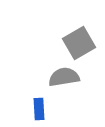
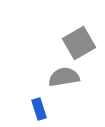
blue rectangle: rotated 15 degrees counterclockwise
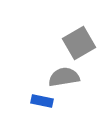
blue rectangle: moved 3 px right, 8 px up; rotated 60 degrees counterclockwise
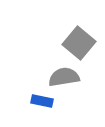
gray square: rotated 20 degrees counterclockwise
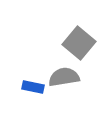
blue rectangle: moved 9 px left, 14 px up
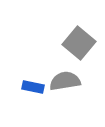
gray semicircle: moved 1 px right, 4 px down
